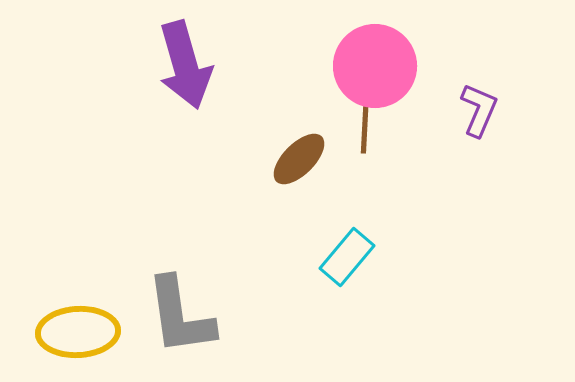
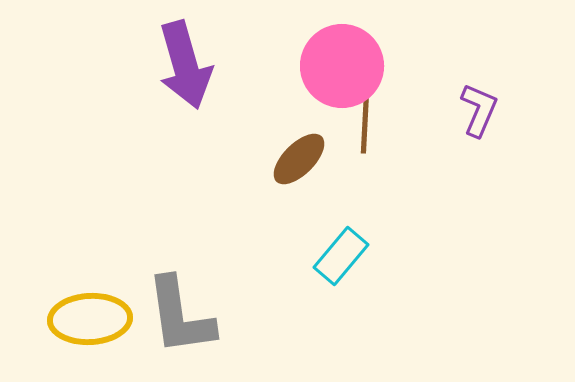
pink circle: moved 33 px left
cyan rectangle: moved 6 px left, 1 px up
yellow ellipse: moved 12 px right, 13 px up
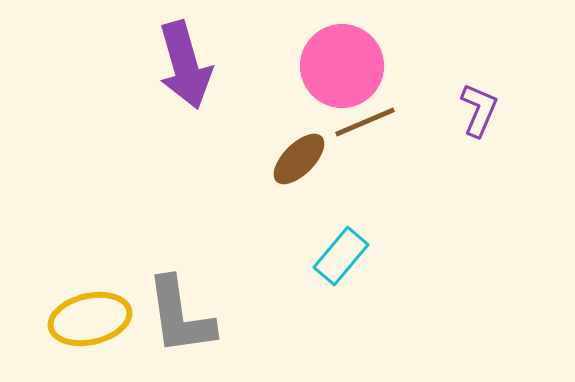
brown line: rotated 64 degrees clockwise
yellow ellipse: rotated 10 degrees counterclockwise
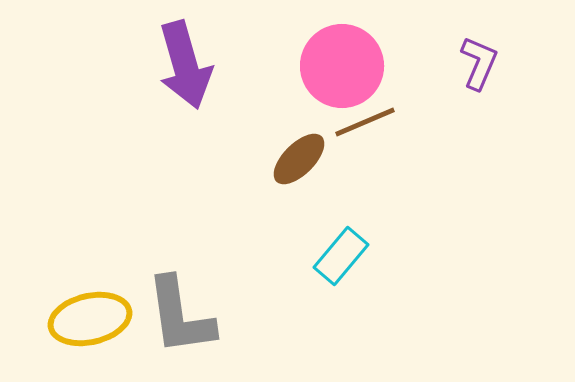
purple L-shape: moved 47 px up
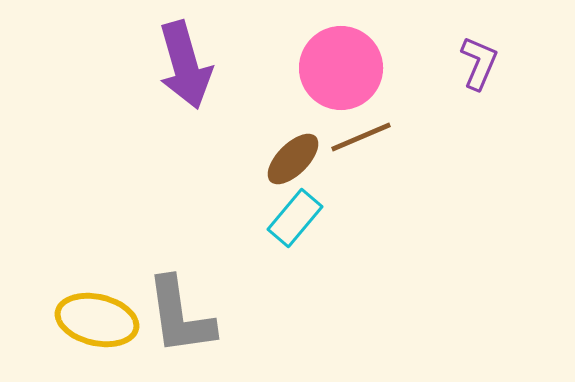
pink circle: moved 1 px left, 2 px down
brown line: moved 4 px left, 15 px down
brown ellipse: moved 6 px left
cyan rectangle: moved 46 px left, 38 px up
yellow ellipse: moved 7 px right, 1 px down; rotated 26 degrees clockwise
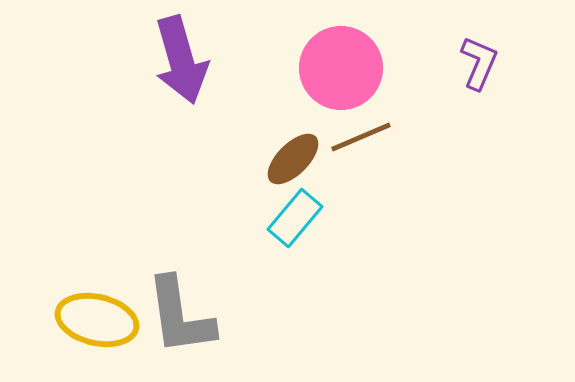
purple arrow: moved 4 px left, 5 px up
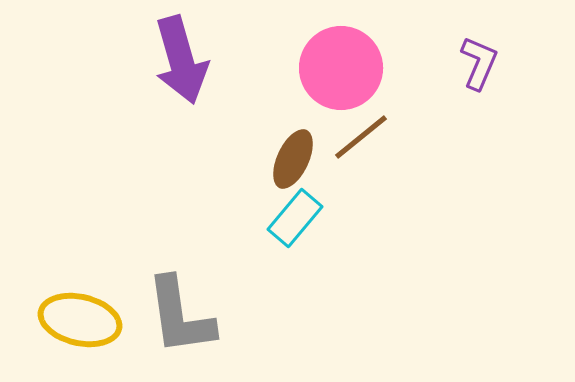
brown line: rotated 16 degrees counterclockwise
brown ellipse: rotated 20 degrees counterclockwise
yellow ellipse: moved 17 px left
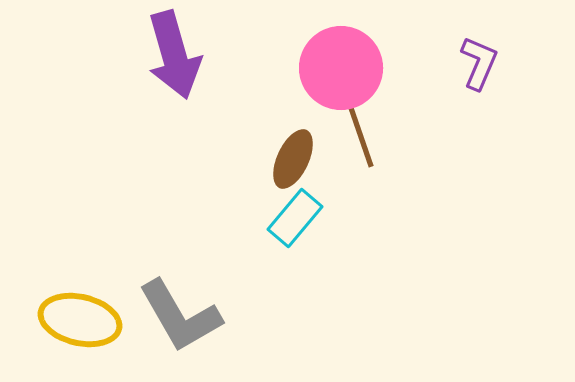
purple arrow: moved 7 px left, 5 px up
brown line: rotated 70 degrees counterclockwise
gray L-shape: rotated 22 degrees counterclockwise
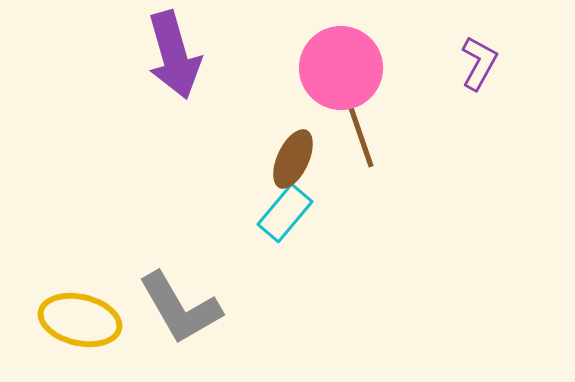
purple L-shape: rotated 6 degrees clockwise
cyan rectangle: moved 10 px left, 5 px up
gray L-shape: moved 8 px up
